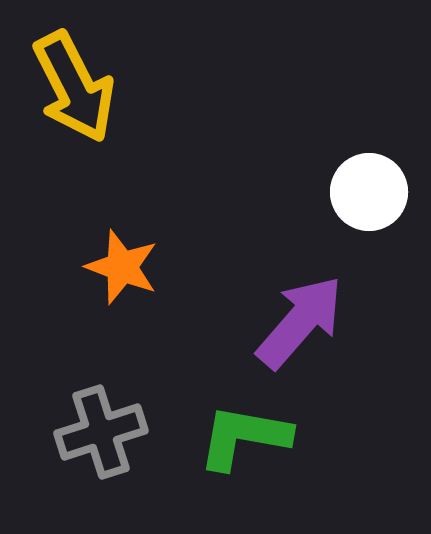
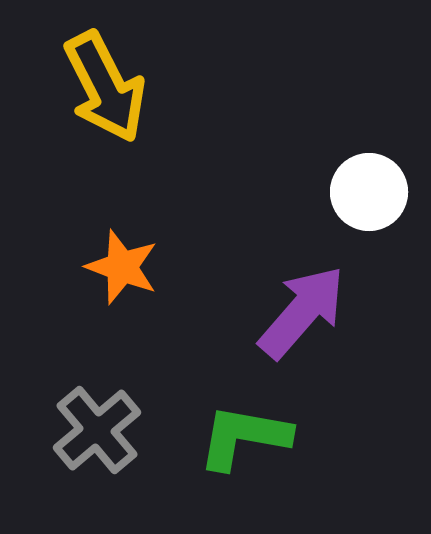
yellow arrow: moved 31 px right
purple arrow: moved 2 px right, 10 px up
gray cross: moved 4 px left, 2 px up; rotated 22 degrees counterclockwise
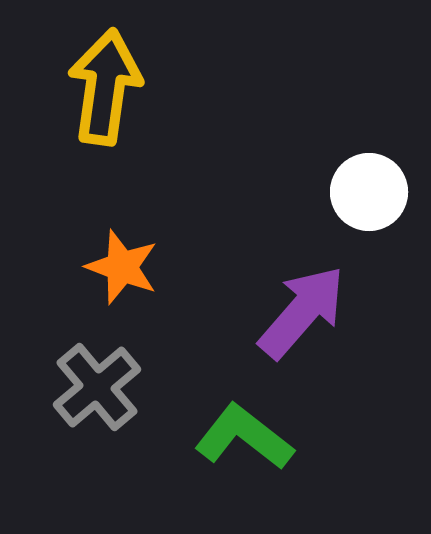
yellow arrow: rotated 145 degrees counterclockwise
gray cross: moved 43 px up
green L-shape: rotated 28 degrees clockwise
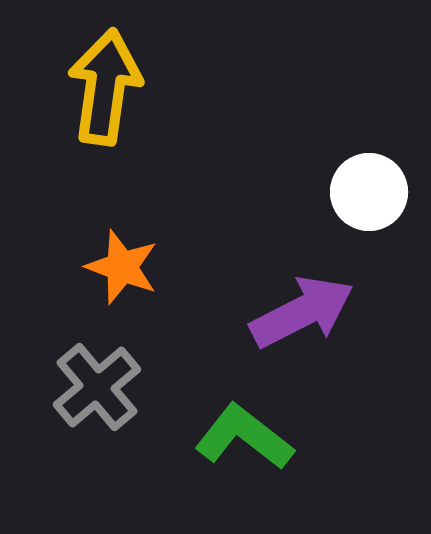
purple arrow: rotated 22 degrees clockwise
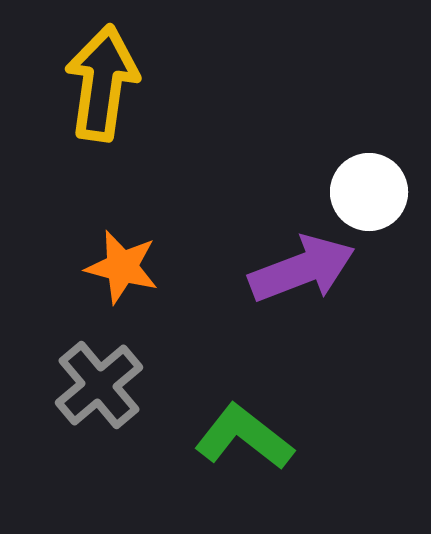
yellow arrow: moved 3 px left, 4 px up
orange star: rotated 6 degrees counterclockwise
purple arrow: moved 43 px up; rotated 6 degrees clockwise
gray cross: moved 2 px right, 2 px up
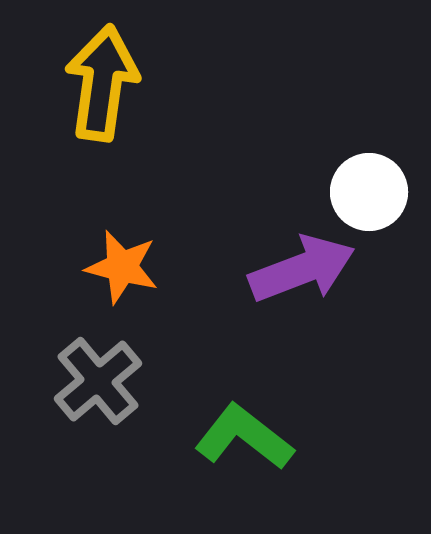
gray cross: moved 1 px left, 4 px up
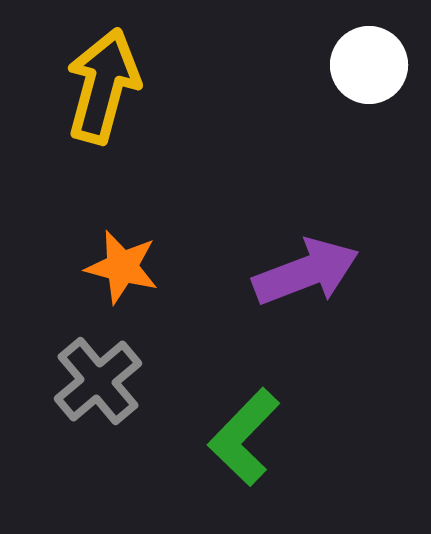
yellow arrow: moved 1 px right, 3 px down; rotated 7 degrees clockwise
white circle: moved 127 px up
purple arrow: moved 4 px right, 3 px down
green L-shape: rotated 84 degrees counterclockwise
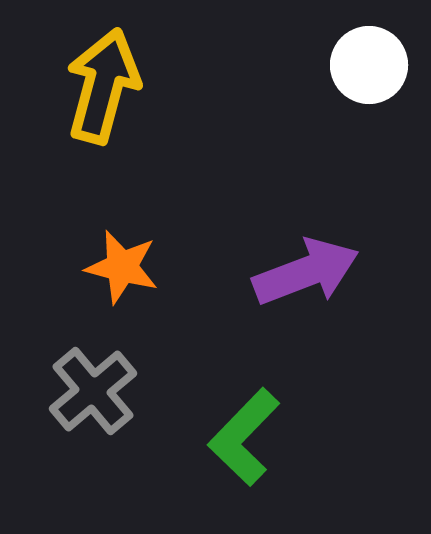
gray cross: moved 5 px left, 10 px down
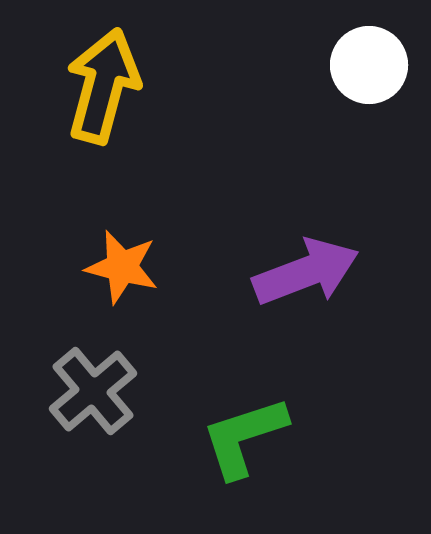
green L-shape: rotated 28 degrees clockwise
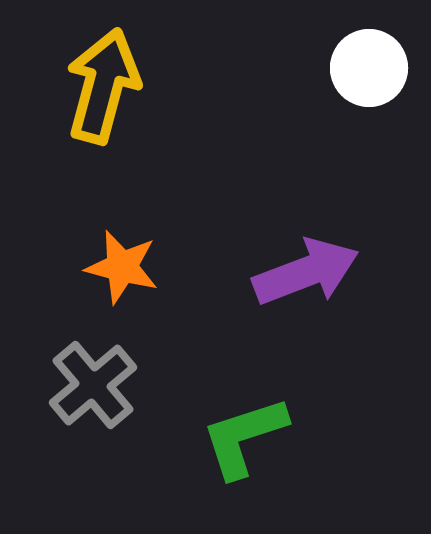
white circle: moved 3 px down
gray cross: moved 6 px up
